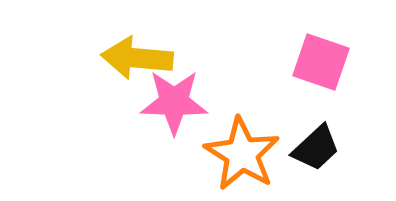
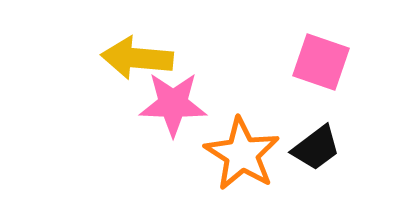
pink star: moved 1 px left, 2 px down
black trapezoid: rotated 6 degrees clockwise
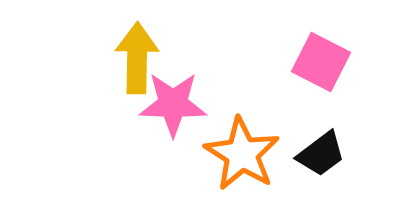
yellow arrow: rotated 86 degrees clockwise
pink square: rotated 8 degrees clockwise
black trapezoid: moved 5 px right, 6 px down
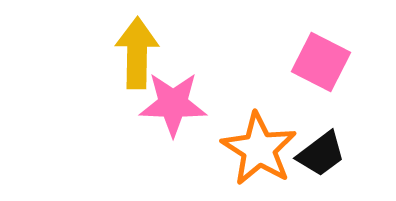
yellow arrow: moved 5 px up
orange star: moved 17 px right, 5 px up
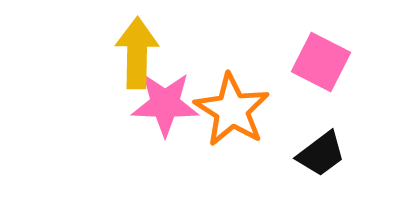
pink star: moved 8 px left
orange star: moved 27 px left, 39 px up
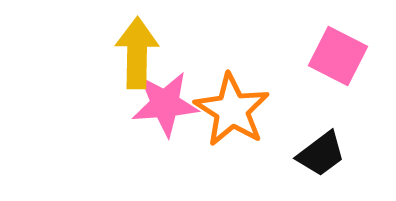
pink square: moved 17 px right, 6 px up
pink star: rotated 6 degrees counterclockwise
